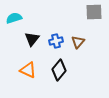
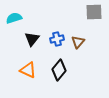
blue cross: moved 1 px right, 2 px up
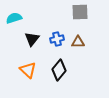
gray square: moved 14 px left
brown triangle: rotated 48 degrees clockwise
orange triangle: rotated 18 degrees clockwise
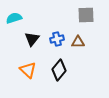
gray square: moved 6 px right, 3 px down
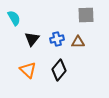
cyan semicircle: rotated 77 degrees clockwise
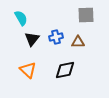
cyan semicircle: moved 7 px right
blue cross: moved 1 px left, 2 px up
black diamond: moved 6 px right; rotated 40 degrees clockwise
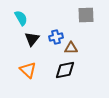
brown triangle: moved 7 px left, 6 px down
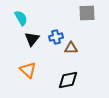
gray square: moved 1 px right, 2 px up
black diamond: moved 3 px right, 10 px down
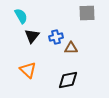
cyan semicircle: moved 2 px up
black triangle: moved 3 px up
